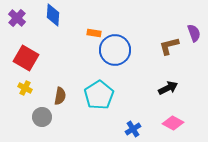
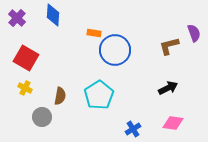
pink diamond: rotated 20 degrees counterclockwise
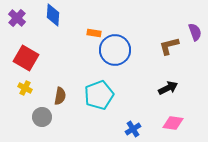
purple semicircle: moved 1 px right, 1 px up
cyan pentagon: rotated 12 degrees clockwise
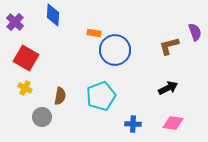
purple cross: moved 2 px left, 4 px down
cyan pentagon: moved 2 px right, 1 px down
blue cross: moved 5 px up; rotated 35 degrees clockwise
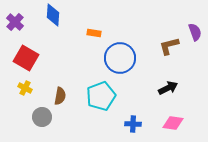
blue circle: moved 5 px right, 8 px down
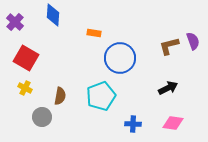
purple semicircle: moved 2 px left, 9 px down
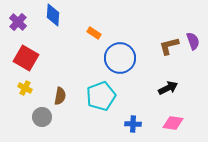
purple cross: moved 3 px right
orange rectangle: rotated 24 degrees clockwise
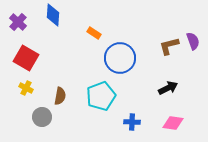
yellow cross: moved 1 px right
blue cross: moved 1 px left, 2 px up
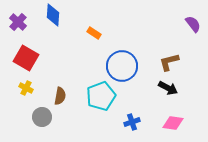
purple semicircle: moved 17 px up; rotated 18 degrees counterclockwise
brown L-shape: moved 16 px down
blue circle: moved 2 px right, 8 px down
black arrow: rotated 54 degrees clockwise
blue cross: rotated 21 degrees counterclockwise
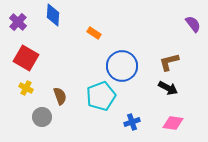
brown semicircle: rotated 30 degrees counterclockwise
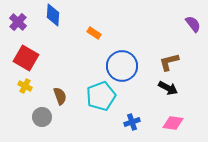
yellow cross: moved 1 px left, 2 px up
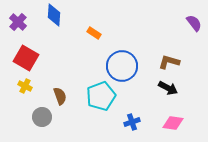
blue diamond: moved 1 px right
purple semicircle: moved 1 px right, 1 px up
brown L-shape: rotated 30 degrees clockwise
